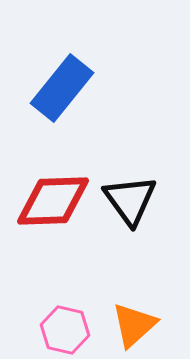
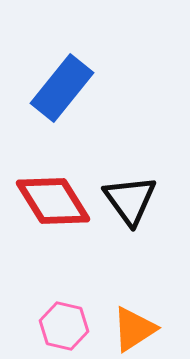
red diamond: rotated 60 degrees clockwise
orange triangle: moved 4 px down; rotated 9 degrees clockwise
pink hexagon: moved 1 px left, 4 px up
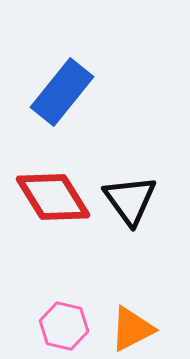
blue rectangle: moved 4 px down
red diamond: moved 4 px up
orange triangle: moved 2 px left; rotated 6 degrees clockwise
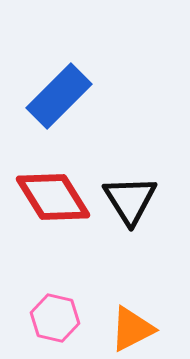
blue rectangle: moved 3 px left, 4 px down; rotated 6 degrees clockwise
black triangle: rotated 4 degrees clockwise
pink hexagon: moved 9 px left, 8 px up
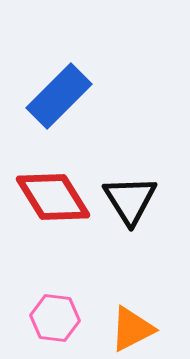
pink hexagon: rotated 6 degrees counterclockwise
